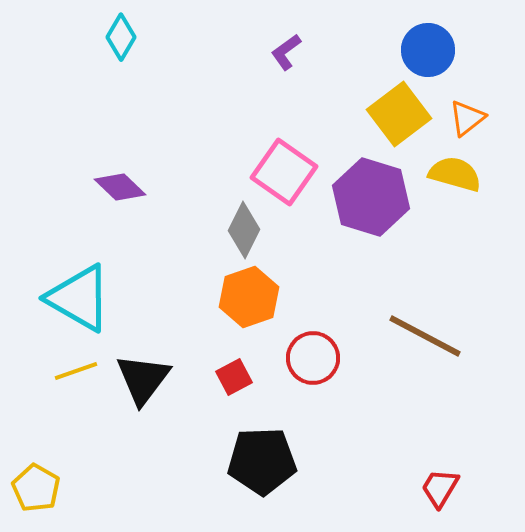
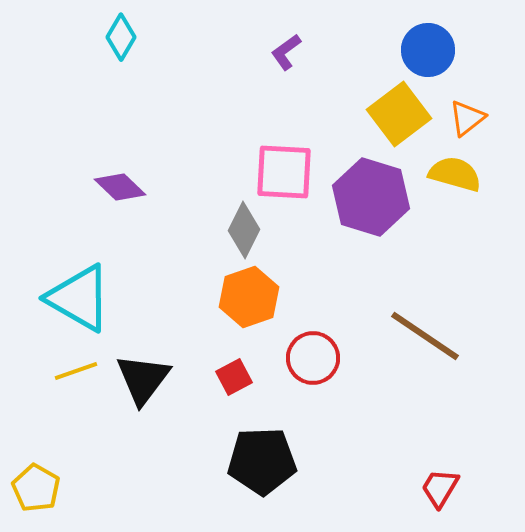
pink square: rotated 32 degrees counterclockwise
brown line: rotated 6 degrees clockwise
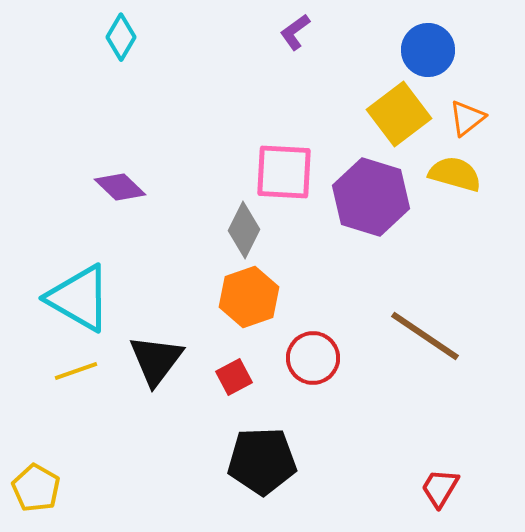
purple L-shape: moved 9 px right, 20 px up
black triangle: moved 13 px right, 19 px up
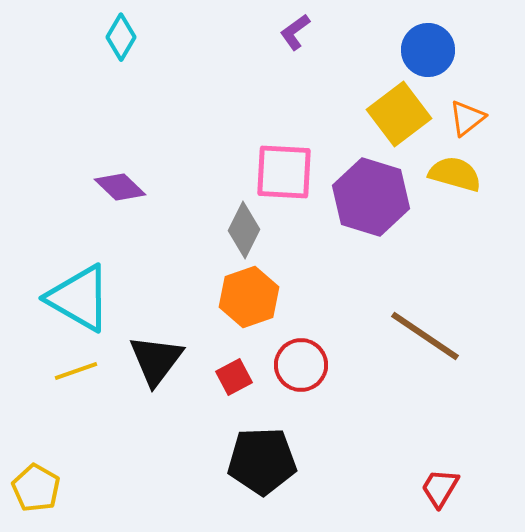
red circle: moved 12 px left, 7 px down
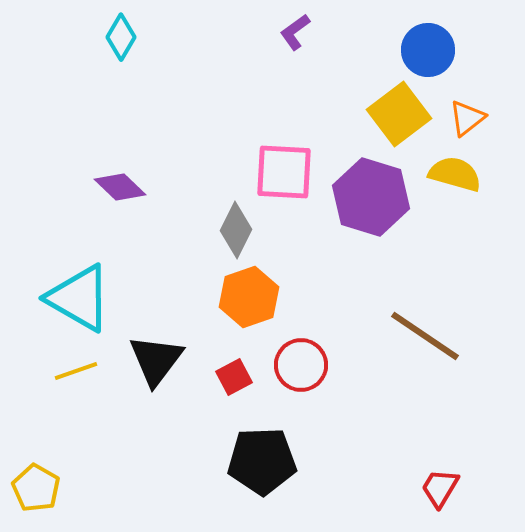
gray diamond: moved 8 px left
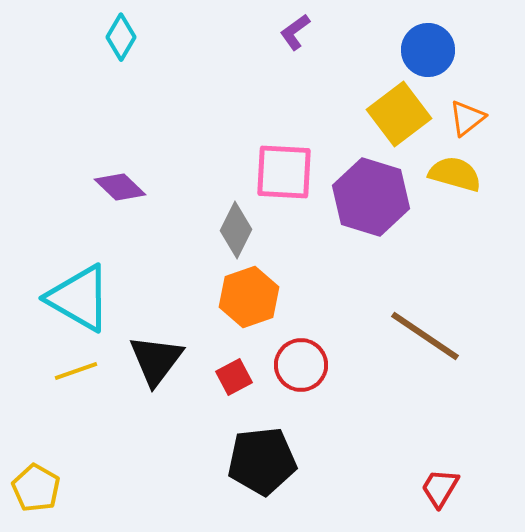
black pentagon: rotated 4 degrees counterclockwise
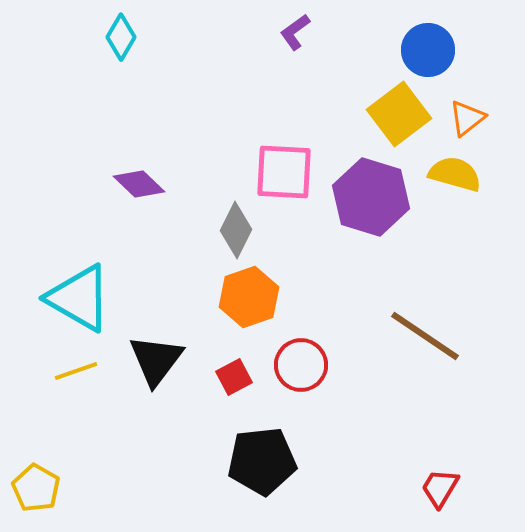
purple diamond: moved 19 px right, 3 px up
